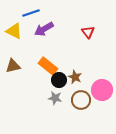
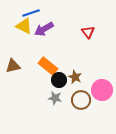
yellow triangle: moved 10 px right, 5 px up
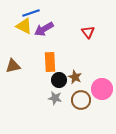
orange rectangle: moved 2 px right, 4 px up; rotated 48 degrees clockwise
pink circle: moved 1 px up
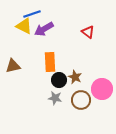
blue line: moved 1 px right, 1 px down
red triangle: rotated 16 degrees counterclockwise
